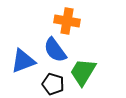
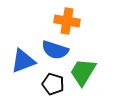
blue semicircle: rotated 36 degrees counterclockwise
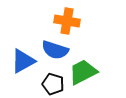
blue triangle: rotated 8 degrees counterclockwise
green trapezoid: rotated 32 degrees clockwise
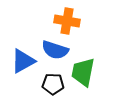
green trapezoid: rotated 52 degrees counterclockwise
black pentagon: rotated 15 degrees counterclockwise
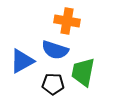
blue triangle: moved 1 px left
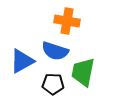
blue semicircle: moved 1 px down
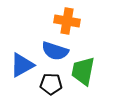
blue triangle: moved 4 px down
green trapezoid: moved 1 px up
black pentagon: moved 2 px left
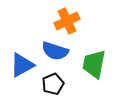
orange cross: rotated 35 degrees counterclockwise
green trapezoid: moved 11 px right, 7 px up
black pentagon: moved 2 px right; rotated 25 degrees counterclockwise
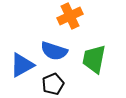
orange cross: moved 3 px right, 5 px up
blue semicircle: moved 1 px left
green trapezoid: moved 5 px up
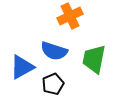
blue triangle: moved 2 px down
